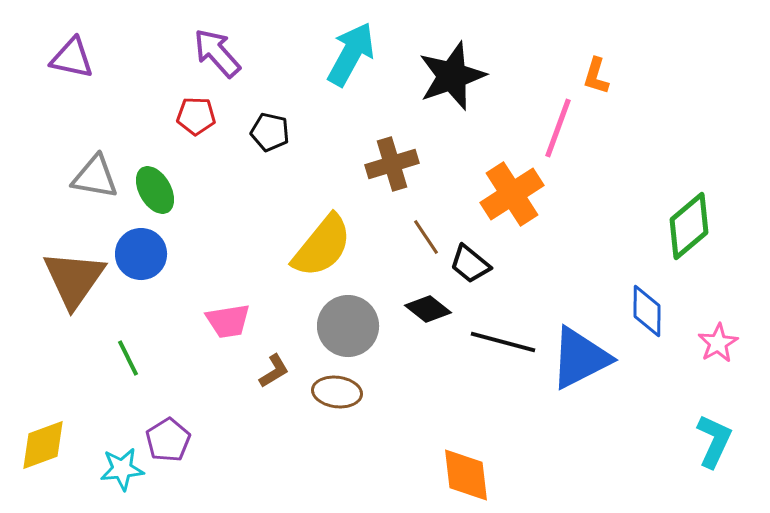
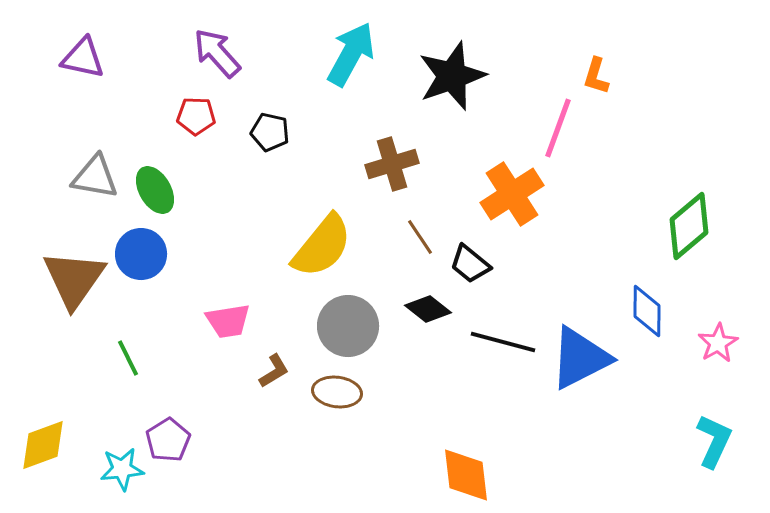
purple triangle: moved 11 px right
brown line: moved 6 px left
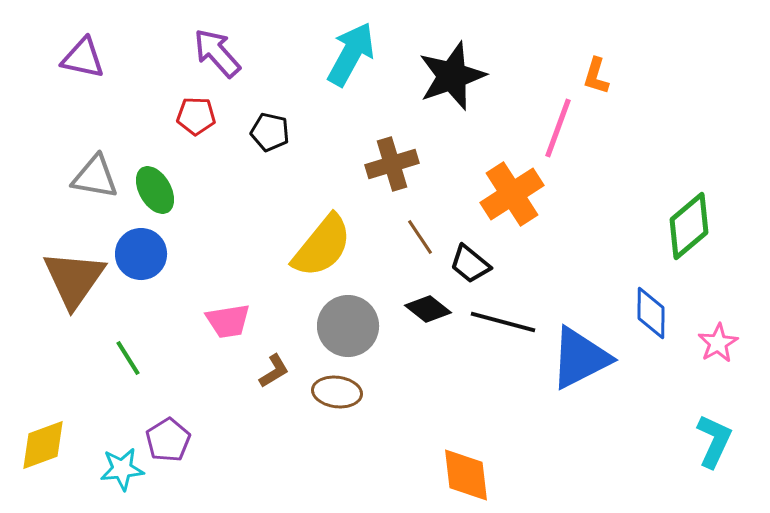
blue diamond: moved 4 px right, 2 px down
black line: moved 20 px up
green line: rotated 6 degrees counterclockwise
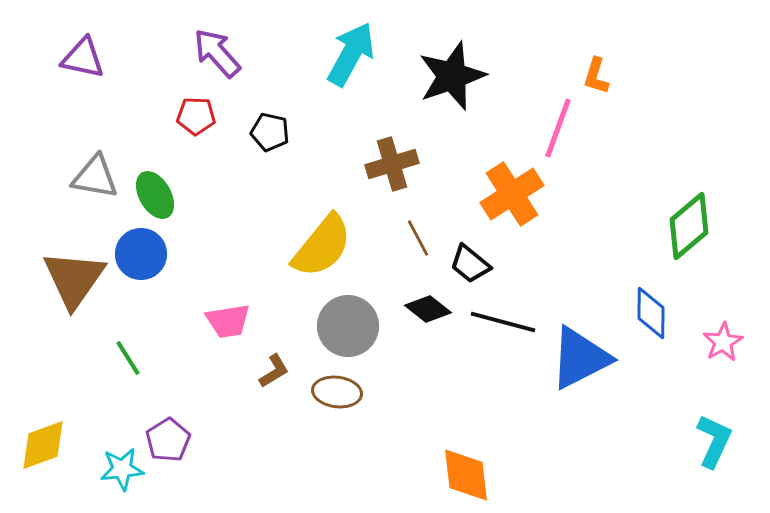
green ellipse: moved 5 px down
brown line: moved 2 px left, 1 px down; rotated 6 degrees clockwise
pink star: moved 5 px right, 1 px up
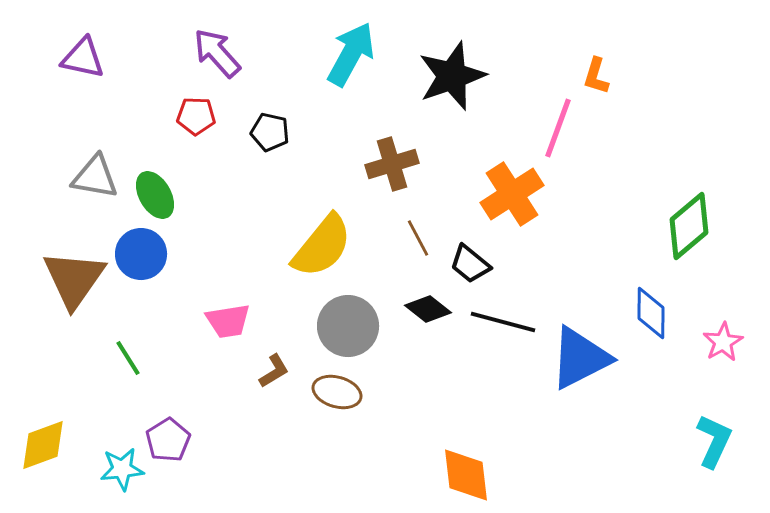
brown ellipse: rotated 9 degrees clockwise
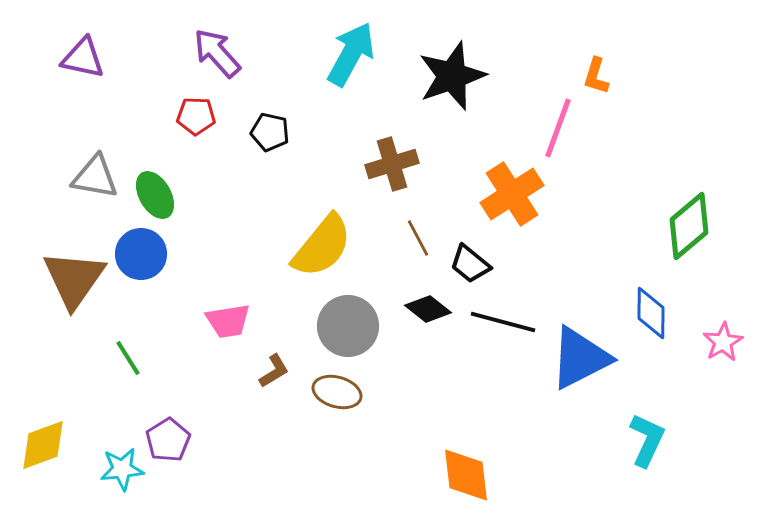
cyan L-shape: moved 67 px left, 1 px up
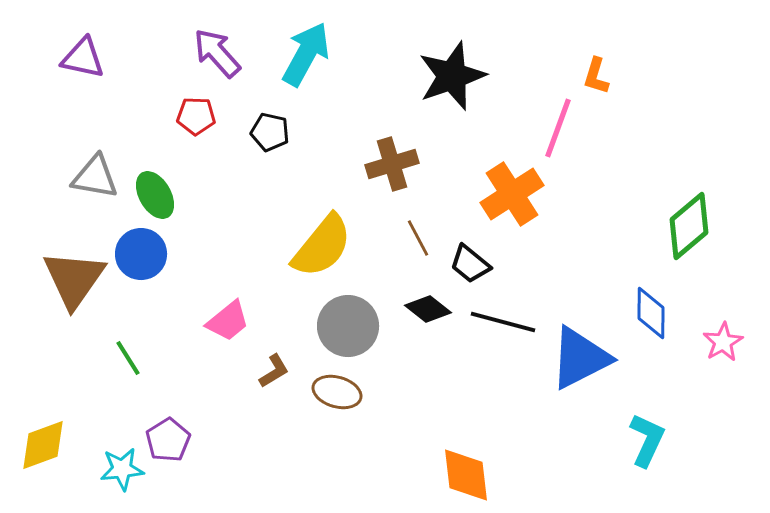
cyan arrow: moved 45 px left
pink trapezoid: rotated 30 degrees counterclockwise
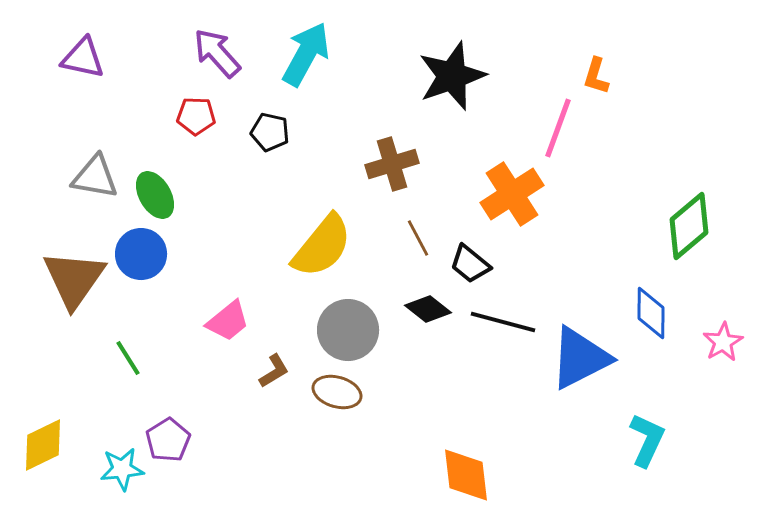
gray circle: moved 4 px down
yellow diamond: rotated 6 degrees counterclockwise
